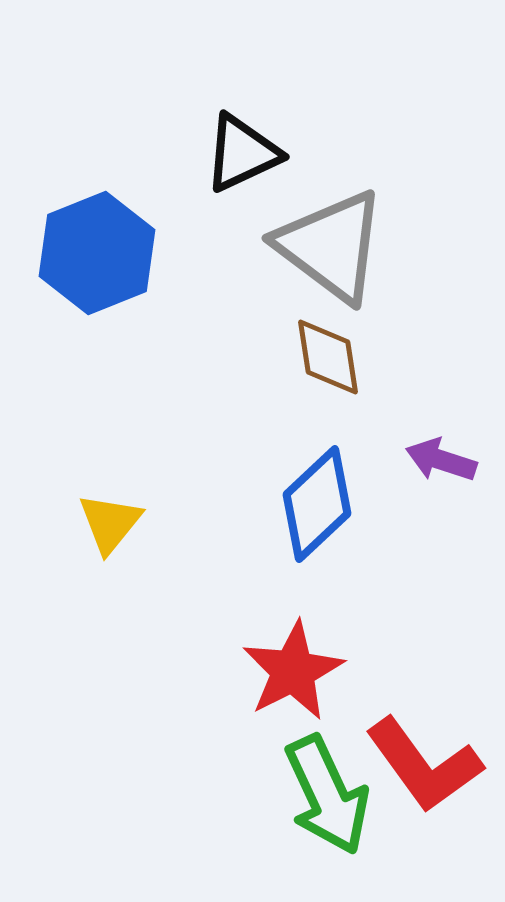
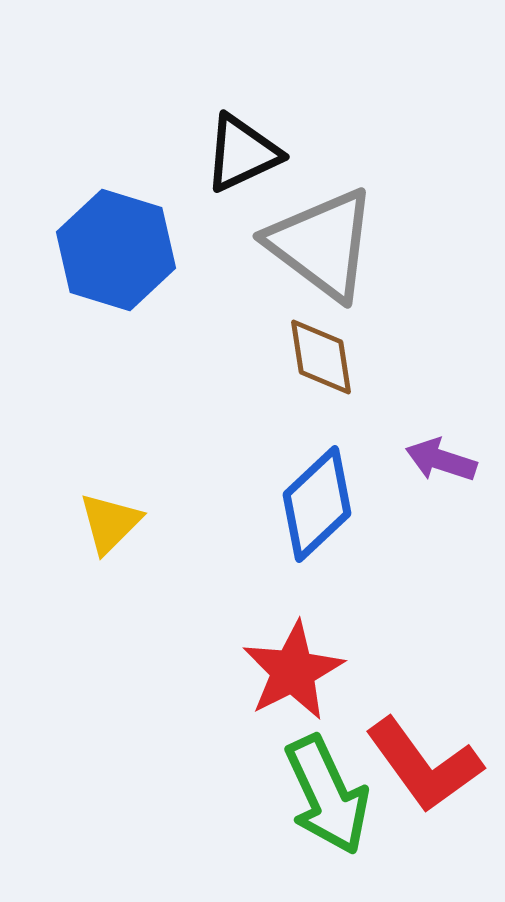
gray triangle: moved 9 px left, 2 px up
blue hexagon: moved 19 px right, 3 px up; rotated 21 degrees counterclockwise
brown diamond: moved 7 px left
yellow triangle: rotated 6 degrees clockwise
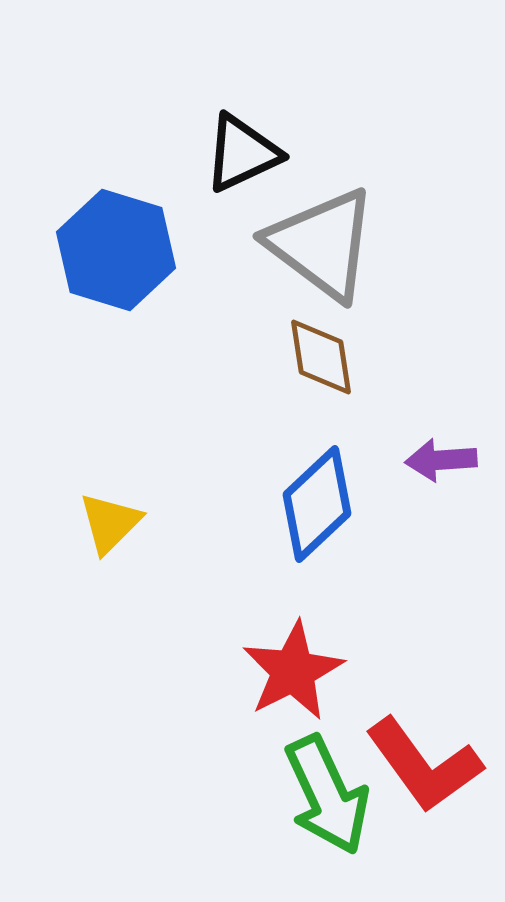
purple arrow: rotated 22 degrees counterclockwise
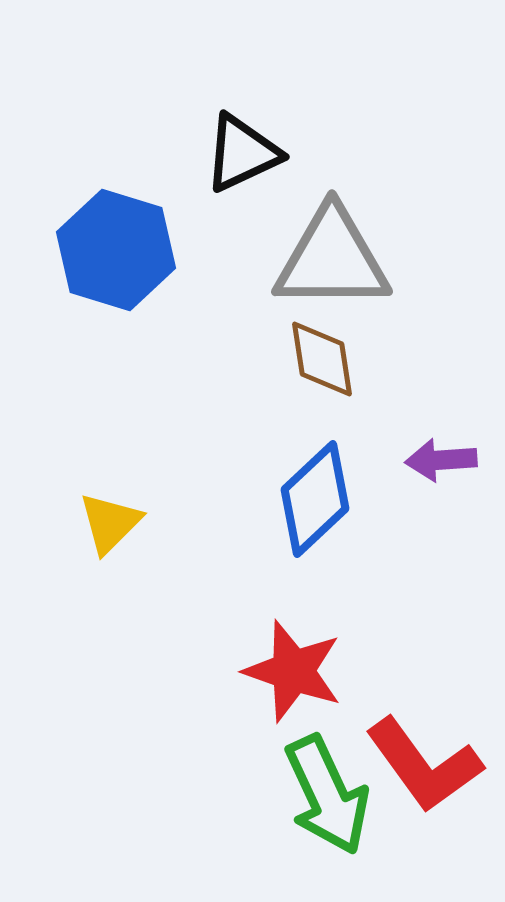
gray triangle: moved 10 px right, 15 px down; rotated 37 degrees counterclockwise
brown diamond: moved 1 px right, 2 px down
blue diamond: moved 2 px left, 5 px up
red star: rotated 26 degrees counterclockwise
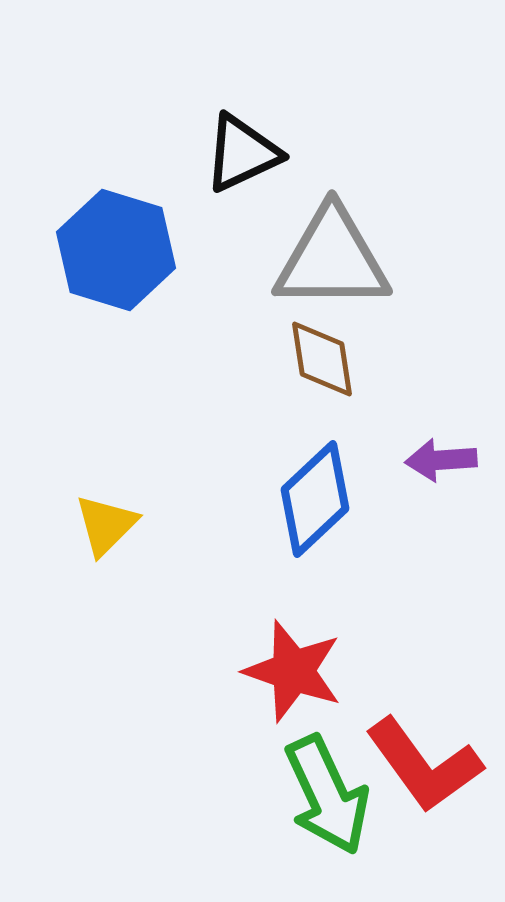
yellow triangle: moved 4 px left, 2 px down
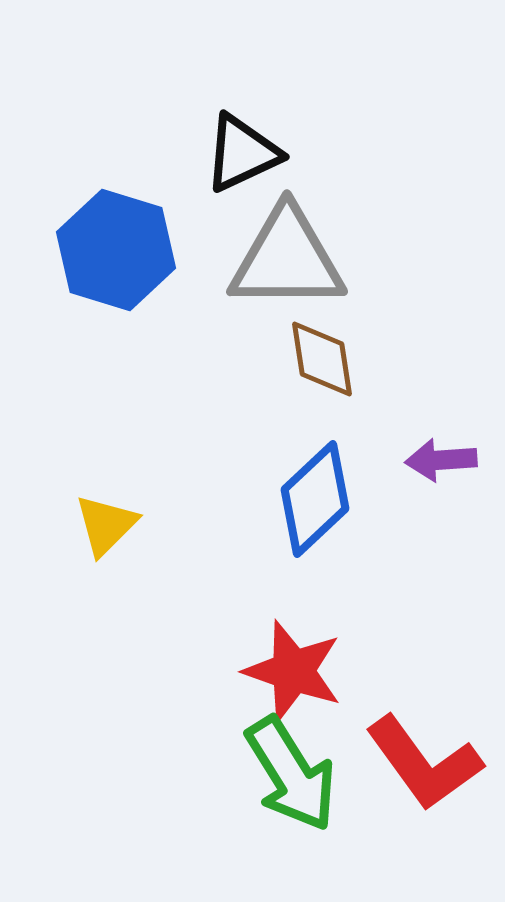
gray triangle: moved 45 px left
red L-shape: moved 2 px up
green arrow: moved 36 px left, 21 px up; rotated 7 degrees counterclockwise
